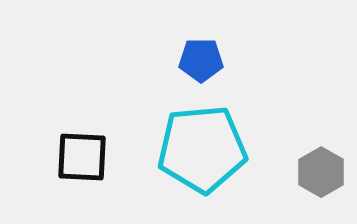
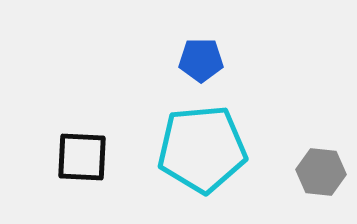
gray hexagon: rotated 24 degrees counterclockwise
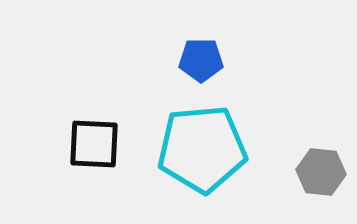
black square: moved 12 px right, 13 px up
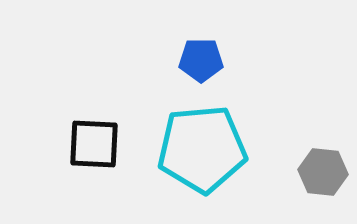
gray hexagon: moved 2 px right
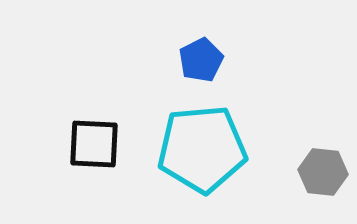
blue pentagon: rotated 27 degrees counterclockwise
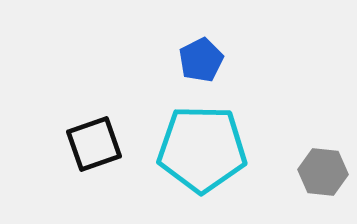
black square: rotated 22 degrees counterclockwise
cyan pentagon: rotated 6 degrees clockwise
